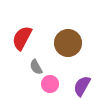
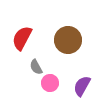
brown circle: moved 3 px up
pink circle: moved 1 px up
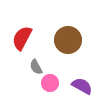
purple semicircle: rotated 90 degrees clockwise
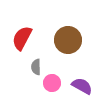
gray semicircle: rotated 28 degrees clockwise
pink circle: moved 2 px right
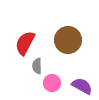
red semicircle: moved 3 px right, 5 px down
gray semicircle: moved 1 px right, 1 px up
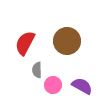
brown circle: moved 1 px left, 1 px down
gray semicircle: moved 4 px down
pink circle: moved 1 px right, 2 px down
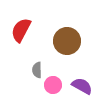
red semicircle: moved 4 px left, 13 px up
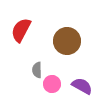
pink circle: moved 1 px left, 1 px up
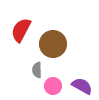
brown circle: moved 14 px left, 3 px down
pink circle: moved 1 px right, 2 px down
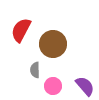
gray semicircle: moved 2 px left
purple semicircle: moved 3 px right; rotated 20 degrees clockwise
